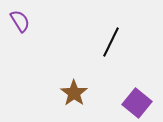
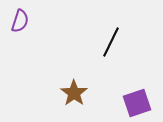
purple semicircle: rotated 50 degrees clockwise
purple square: rotated 32 degrees clockwise
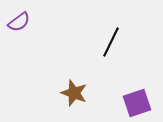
purple semicircle: moved 1 px left, 1 px down; rotated 35 degrees clockwise
brown star: rotated 16 degrees counterclockwise
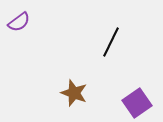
purple square: rotated 16 degrees counterclockwise
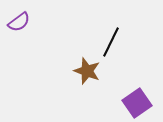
brown star: moved 13 px right, 22 px up
